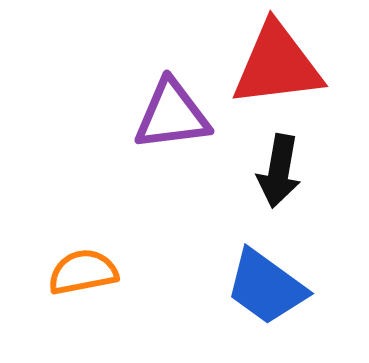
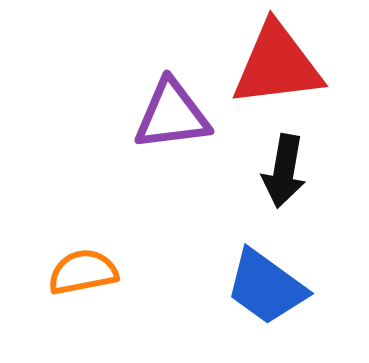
black arrow: moved 5 px right
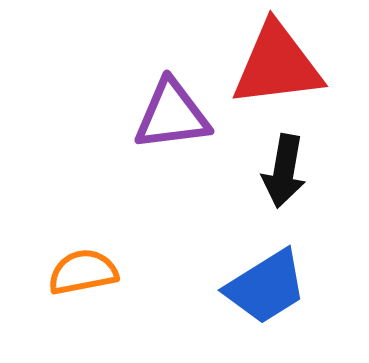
blue trapezoid: rotated 68 degrees counterclockwise
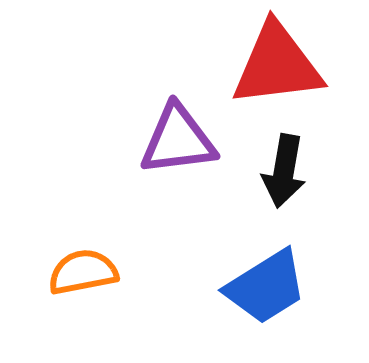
purple triangle: moved 6 px right, 25 px down
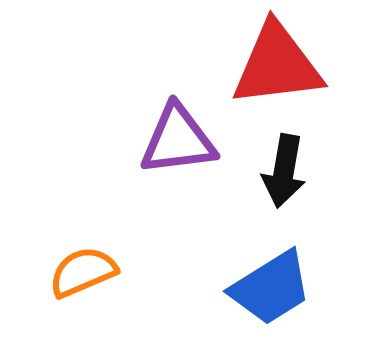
orange semicircle: rotated 12 degrees counterclockwise
blue trapezoid: moved 5 px right, 1 px down
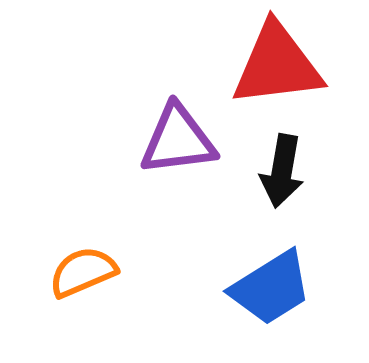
black arrow: moved 2 px left
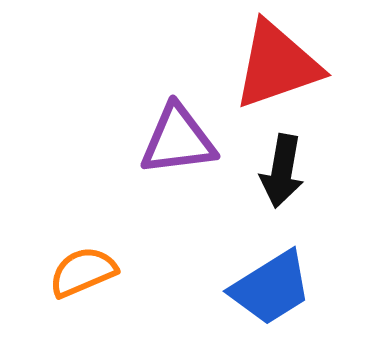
red triangle: rotated 12 degrees counterclockwise
